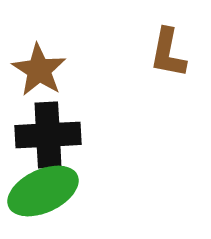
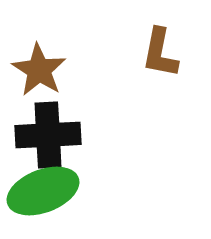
brown L-shape: moved 8 px left
green ellipse: rotated 4 degrees clockwise
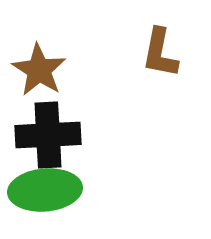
green ellipse: moved 2 px right, 1 px up; rotated 16 degrees clockwise
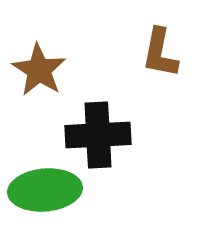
black cross: moved 50 px right
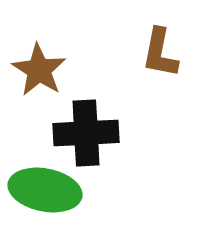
black cross: moved 12 px left, 2 px up
green ellipse: rotated 16 degrees clockwise
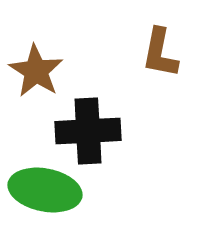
brown star: moved 3 px left, 1 px down
black cross: moved 2 px right, 2 px up
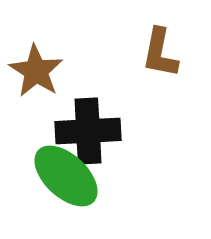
green ellipse: moved 21 px right, 14 px up; rotated 32 degrees clockwise
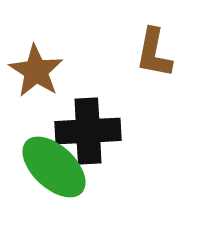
brown L-shape: moved 6 px left
green ellipse: moved 12 px left, 9 px up
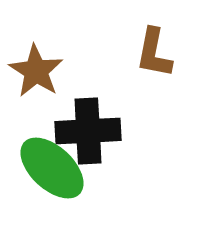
green ellipse: moved 2 px left, 1 px down
